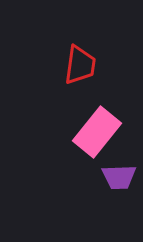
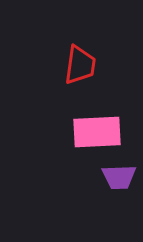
pink rectangle: rotated 48 degrees clockwise
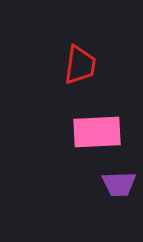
purple trapezoid: moved 7 px down
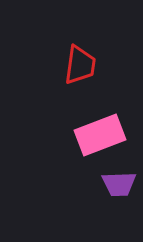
pink rectangle: moved 3 px right, 3 px down; rotated 18 degrees counterclockwise
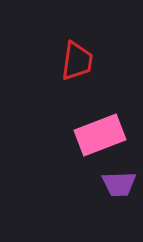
red trapezoid: moved 3 px left, 4 px up
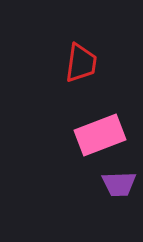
red trapezoid: moved 4 px right, 2 px down
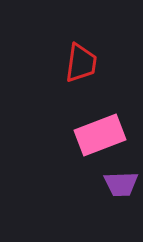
purple trapezoid: moved 2 px right
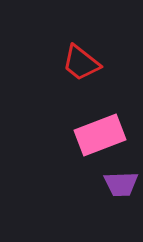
red trapezoid: rotated 120 degrees clockwise
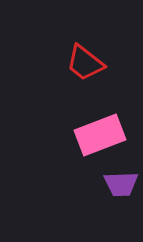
red trapezoid: moved 4 px right
